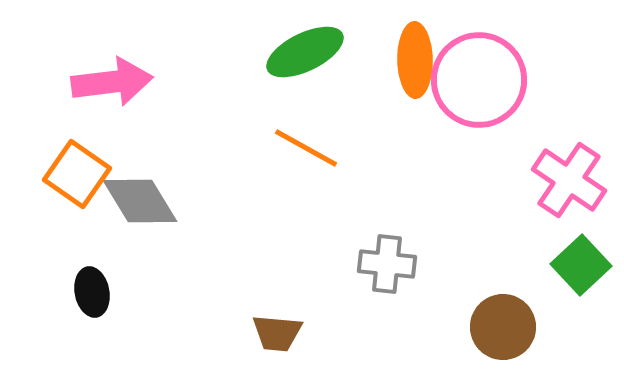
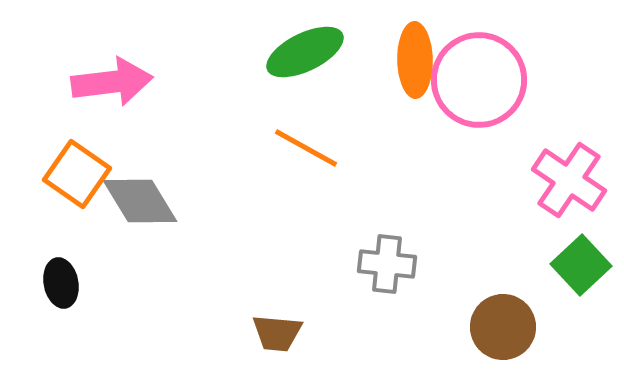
black ellipse: moved 31 px left, 9 px up
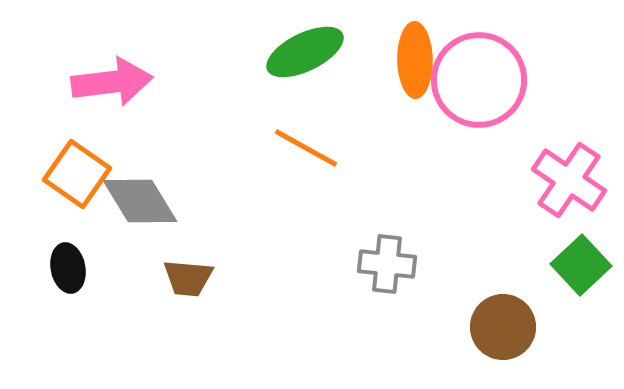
black ellipse: moved 7 px right, 15 px up
brown trapezoid: moved 89 px left, 55 px up
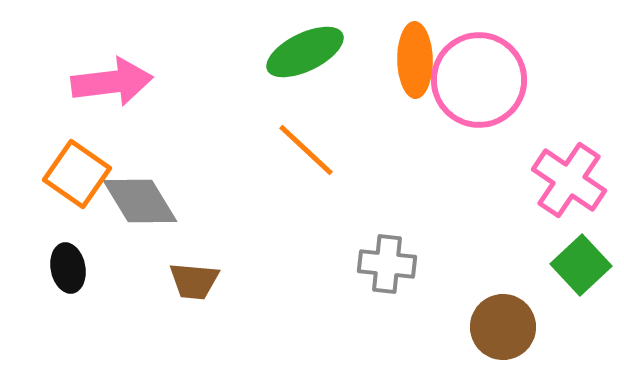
orange line: moved 2 px down; rotated 14 degrees clockwise
brown trapezoid: moved 6 px right, 3 px down
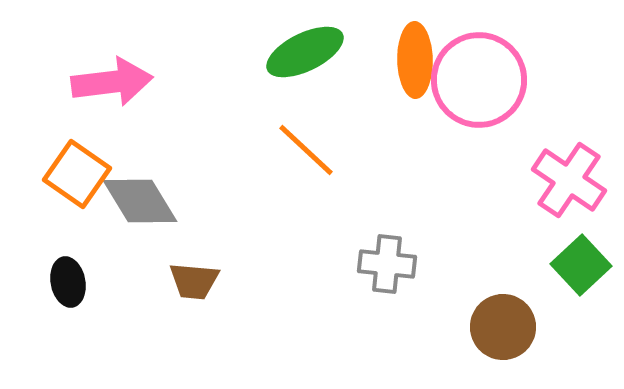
black ellipse: moved 14 px down
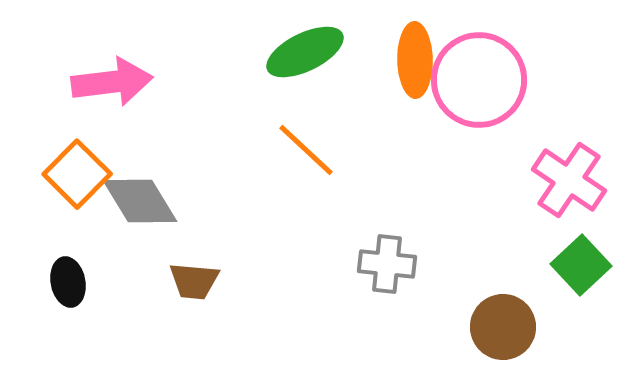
orange square: rotated 10 degrees clockwise
